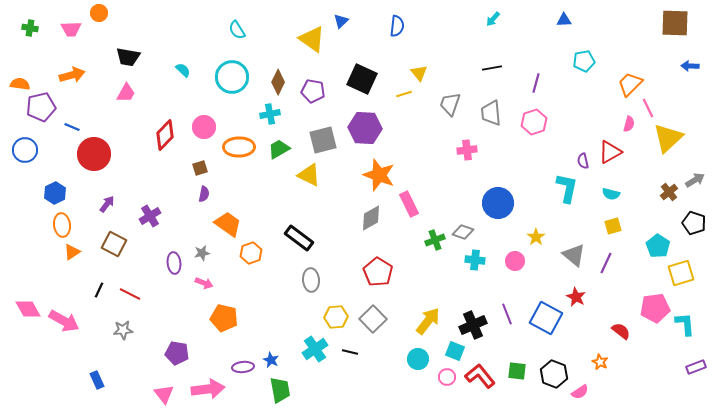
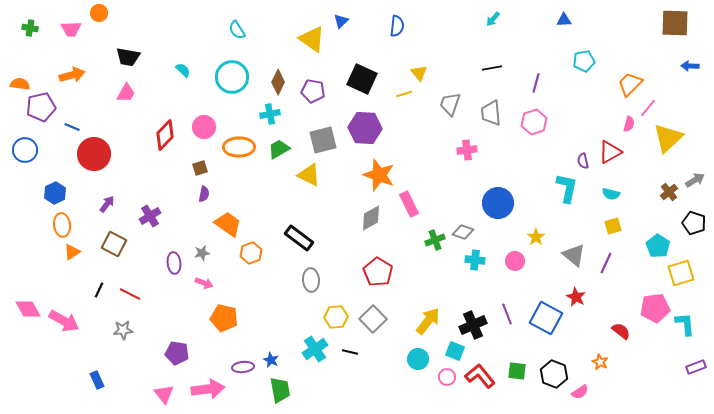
pink line at (648, 108): rotated 66 degrees clockwise
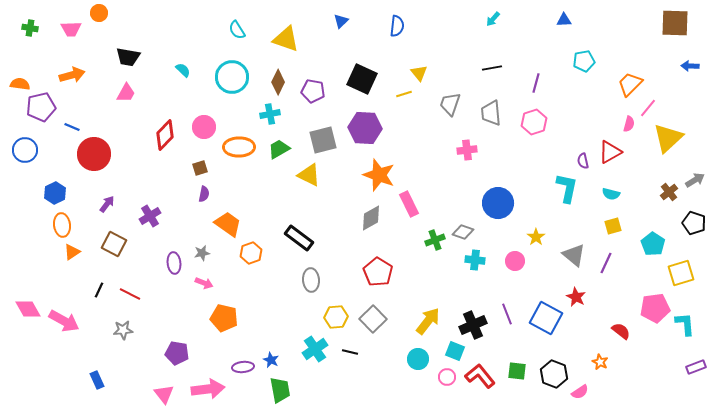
yellow triangle at (312, 39): moved 26 px left; rotated 16 degrees counterclockwise
cyan pentagon at (658, 246): moved 5 px left, 2 px up
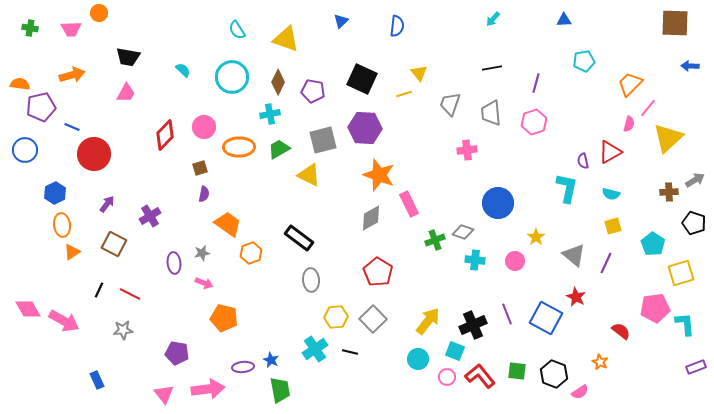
brown cross at (669, 192): rotated 36 degrees clockwise
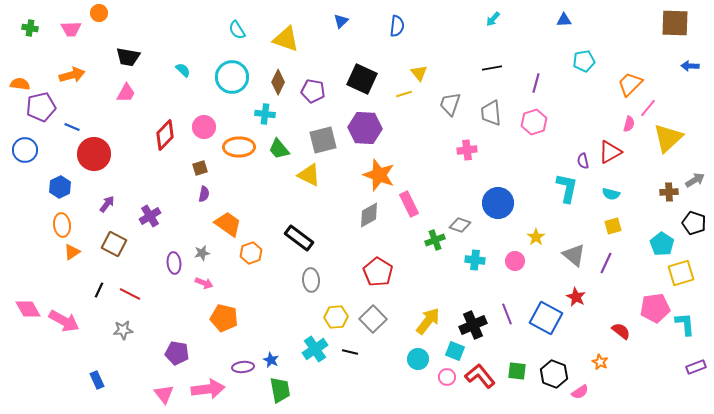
cyan cross at (270, 114): moved 5 px left; rotated 18 degrees clockwise
green trapezoid at (279, 149): rotated 100 degrees counterclockwise
blue hexagon at (55, 193): moved 5 px right, 6 px up
gray diamond at (371, 218): moved 2 px left, 3 px up
gray diamond at (463, 232): moved 3 px left, 7 px up
cyan pentagon at (653, 244): moved 9 px right
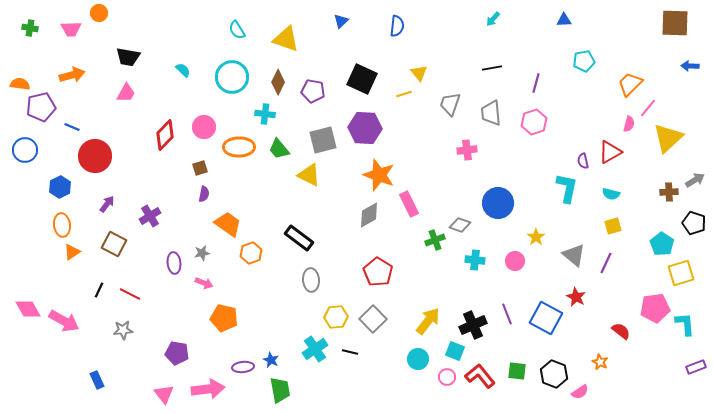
red circle at (94, 154): moved 1 px right, 2 px down
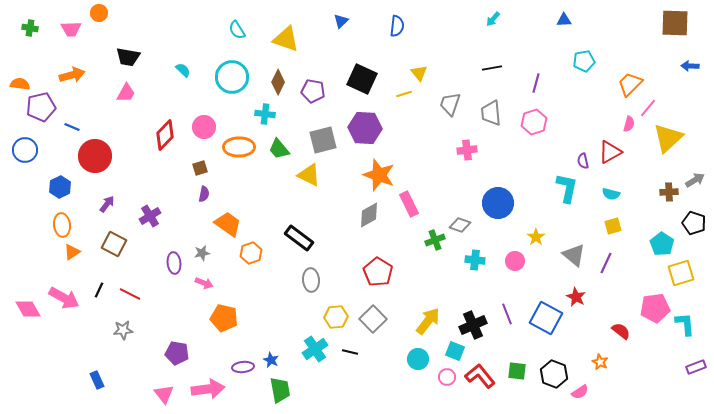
pink arrow at (64, 321): moved 23 px up
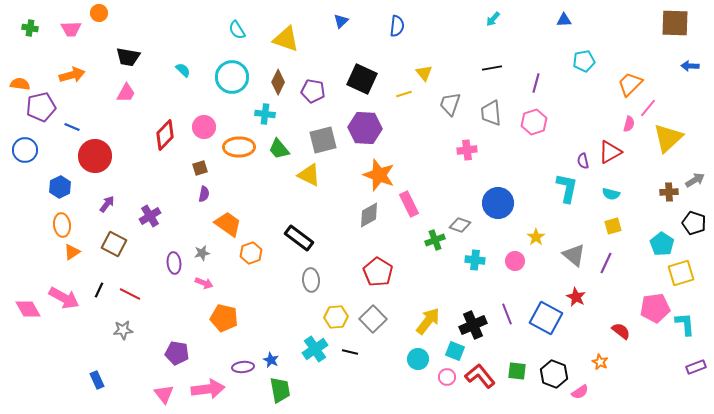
yellow triangle at (419, 73): moved 5 px right
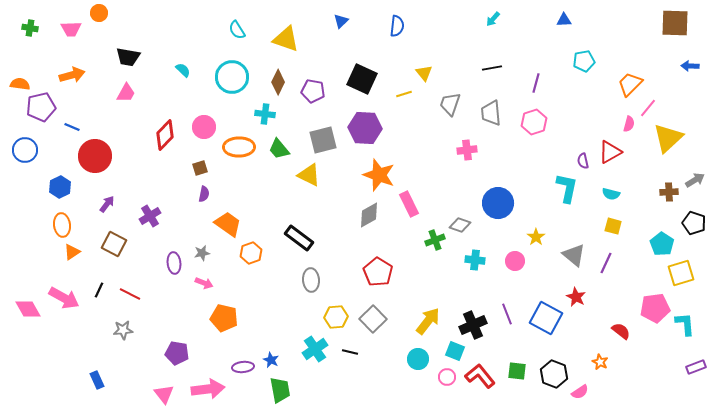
yellow square at (613, 226): rotated 30 degrees clockwise
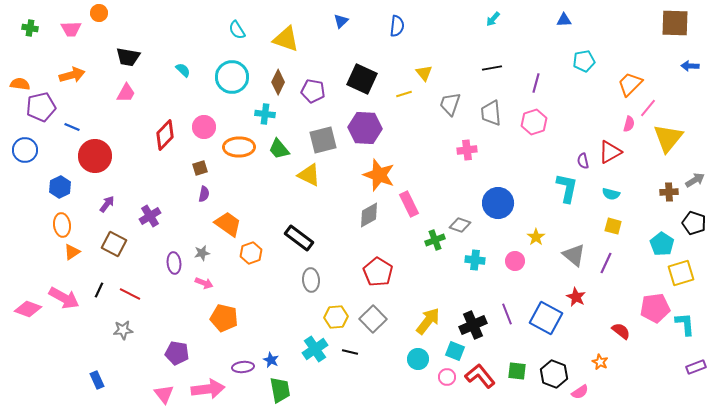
yellow triangle at (668, 138): rotated 8 degrees counterclockwise
pink diamond at (28, 309): rotated 40 degrees counterclockwise
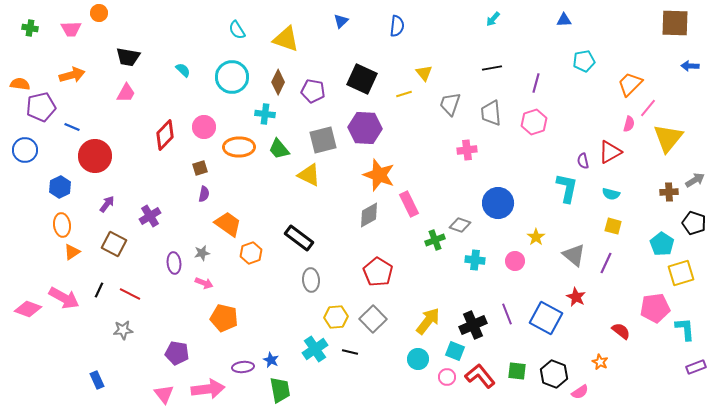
cyan L-shape at (685, 324): moved 5 px down
